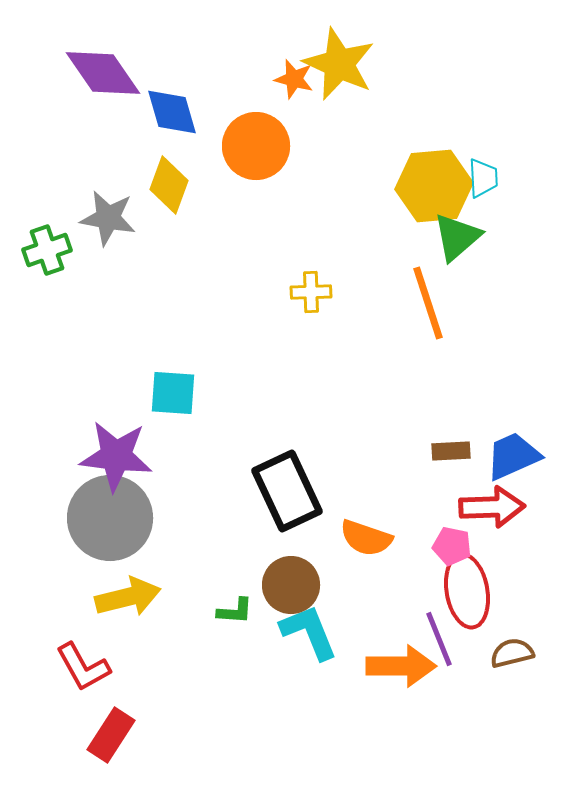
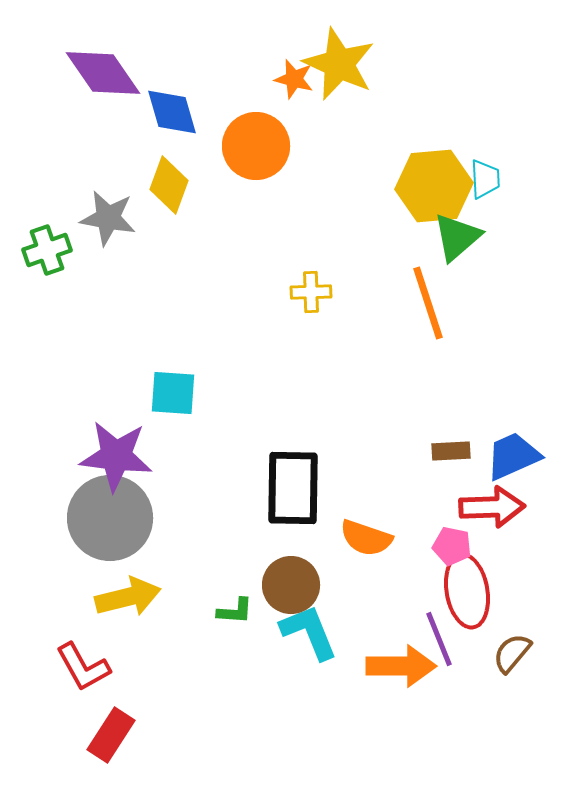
cyan trapezoid: moved 2 px right, 1 px down
black rectangle: moved 6 px right, 3 px up; rotated 26 degrees clockwise
brown semicircle: rotated 36 degrees counterclockwise
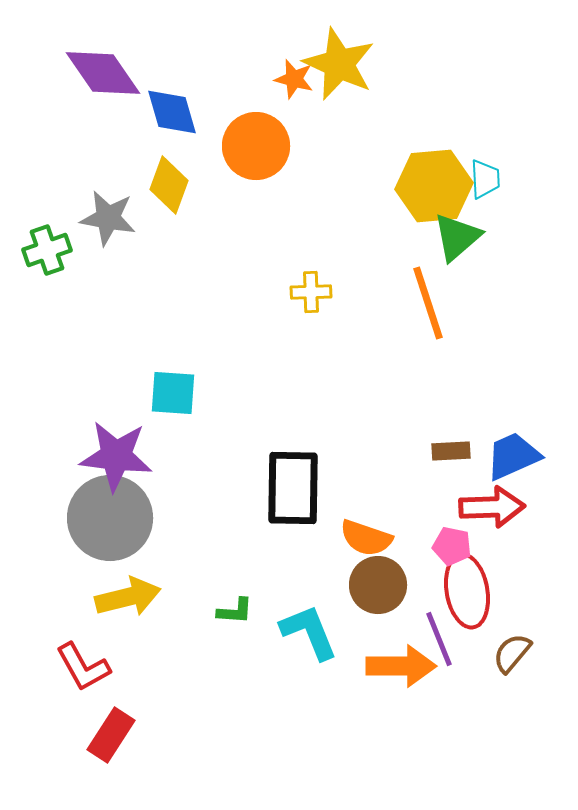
brown circle: moved 87 px right
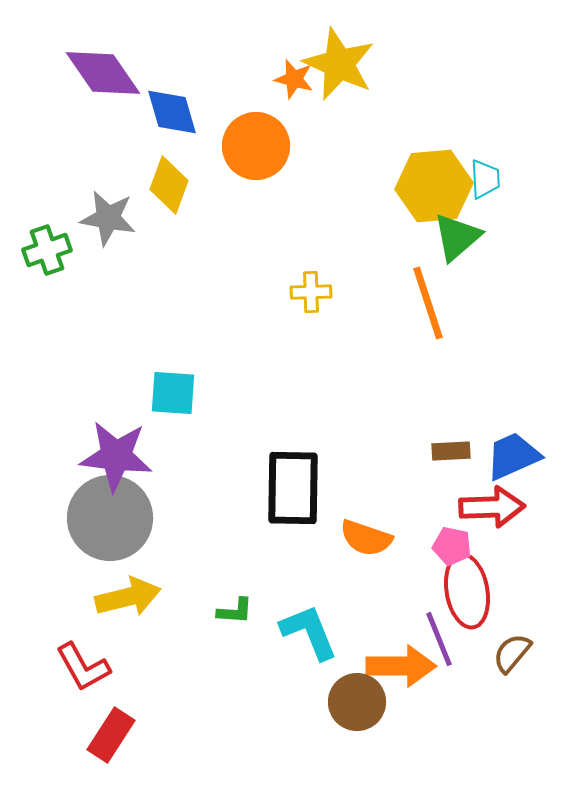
brown circle: moved 21 px left, 117 px down
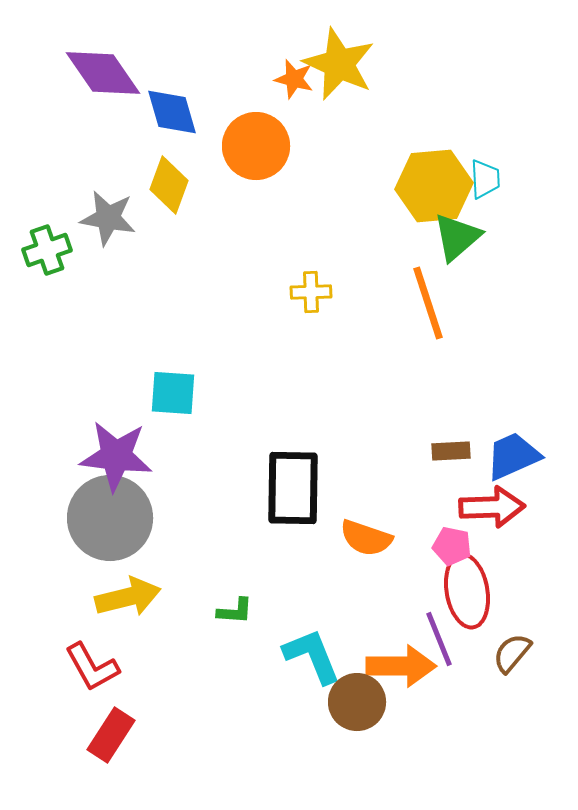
cyan L-shape: moved 3 px right, 24 px down
red L-shape: moved 9 px right
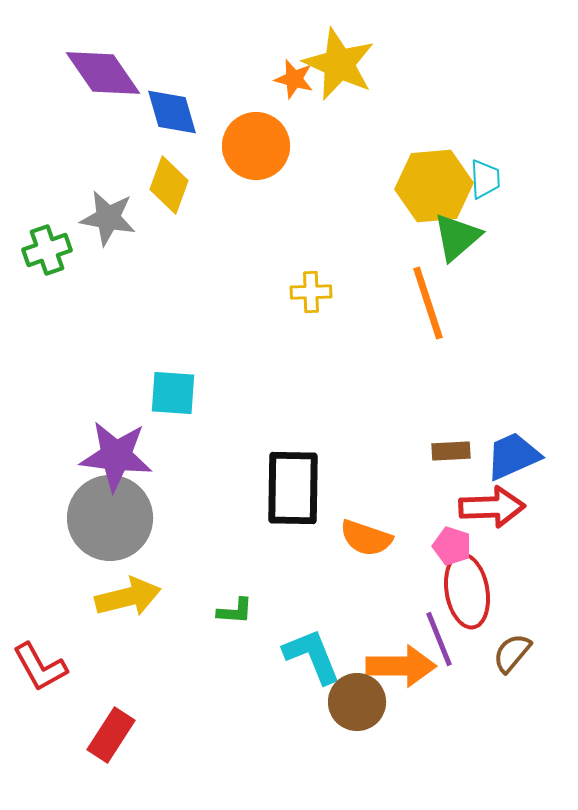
pink pentagon: rotated 6 degrees clockwise
red L-shape: moved 52 px left
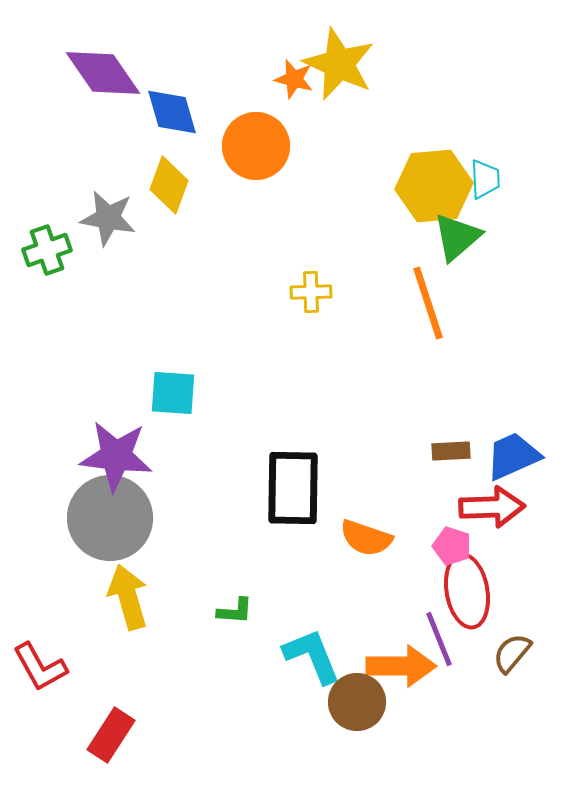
yellow arrow: rotated 92 degrees counterclockwise
